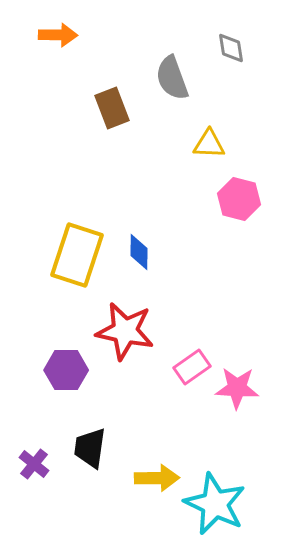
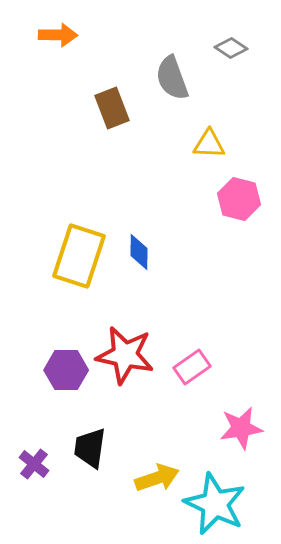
gray diamond: rotated 48 degrees counterclockwise
yellow rectangle: moved 2 px right, 1 px down
red star: moved 24 px down
pink star: moved 4 px right, 40 px down; rotated 12 degrees counterclockwise
yellow arrow: rotated 18 degrees counterclockwise
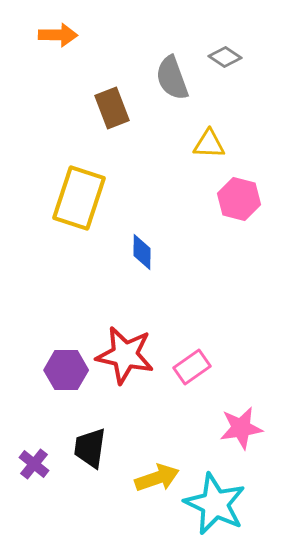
gray diamond: moved 6 px left, 9 px down
blue diamond: moved 3 px right
yellow rectangle: moved 58 px up
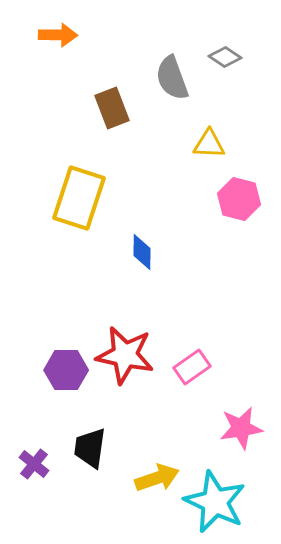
cyan star: moved 2 px up
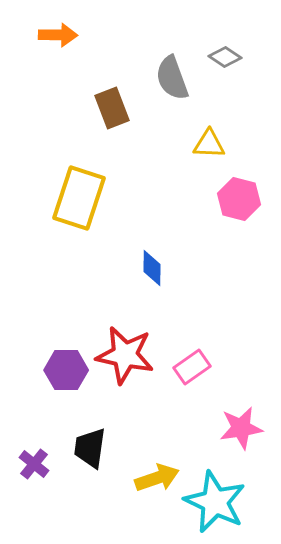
blue diamond: moved 10 px right, 16 px down
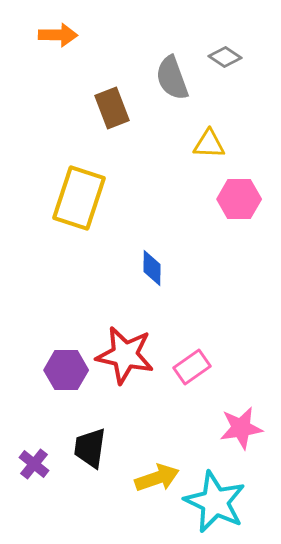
pink hexagon: rotated 15 degrees counterclockwise
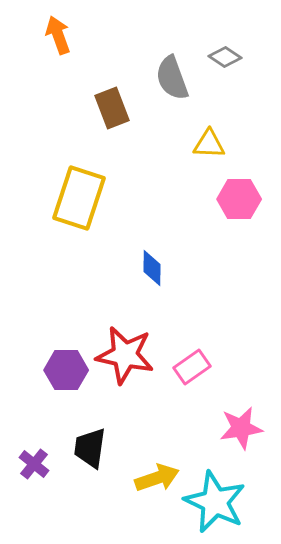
orange arrow: rotated 111 degrees counterclockwise
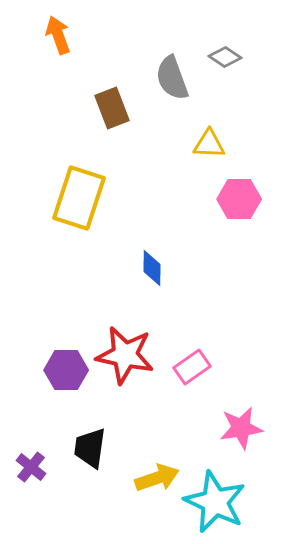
purple cross: moved 3 px left, 3 px down
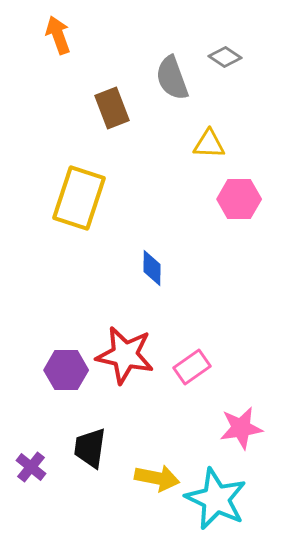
yellow arrow: rotated 30 degrees clockwise
cyan star: moved 1 px right, 3 px up
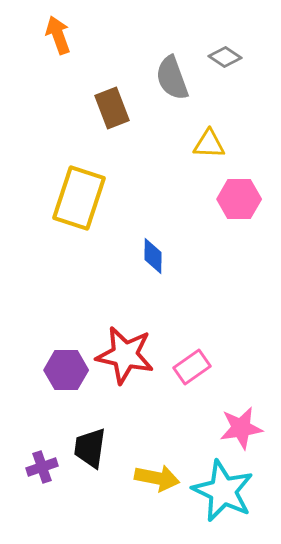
blue diamond: moved 1 px right, 12 px up
purple cross: moved 11 px right; rotated 32 degrees clockwise
cyan star: moved 7 px right, 8 px up
